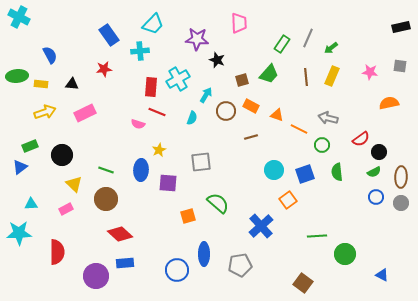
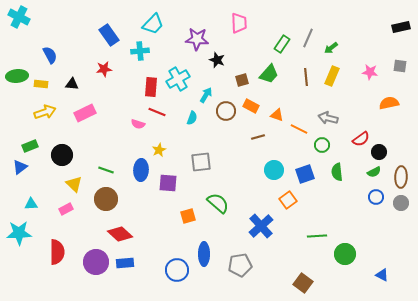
brown line at (251, 137): moved 7 px right
purple circle at (96, 276): moved 14 px up
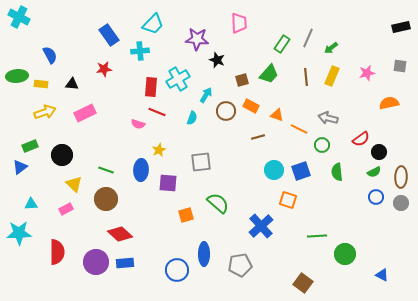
pink star at (370, 72): moved 3 px left, 1 px down; rotated 21 degrees counterclockwise
blue square at (305, 174): moved 4 px left, 3 px up
orange square at (288, 200): rotated 36 degrees counterclockwise
orange square at (188, 216): moved 2 px left, 1 px up
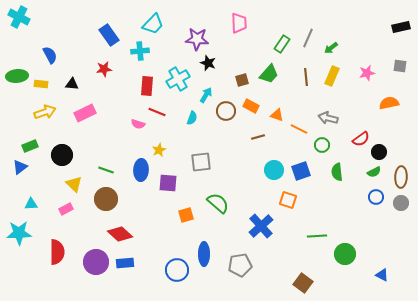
black star at (217, 60): moved 9 px left, 3 px down
red rectangle at (151, 87): moved 4 px left, 1 px up
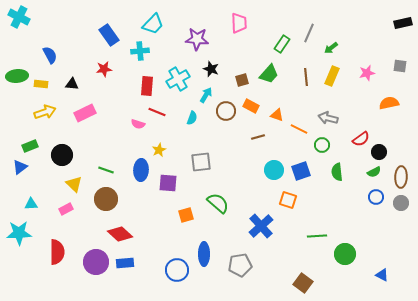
black rectangle at (401, 27): moved 2 px right, 4 px up
gray line at (308, 38): moved 1 px right, 5 px up
black star at (208, 63): moved 3 px right, 6 px down
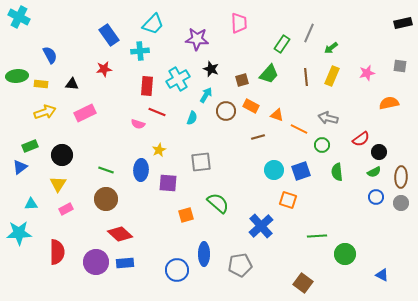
yellow triangle at (74, 184): moved 16 px left; rotated 18 degrees clockwise
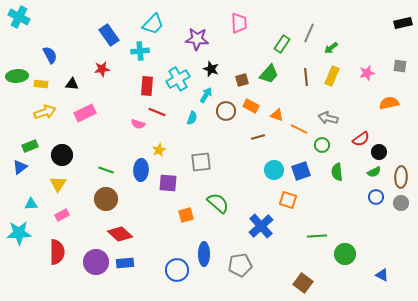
red star at (104, 69): moved 2 px left
pink rectangle at (66, 209): moved 4 px left, 6 px down
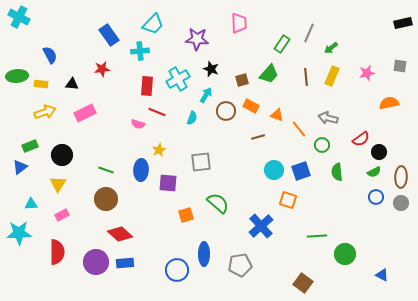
orange line at (299, 129): rotated 24 degrees clockwise
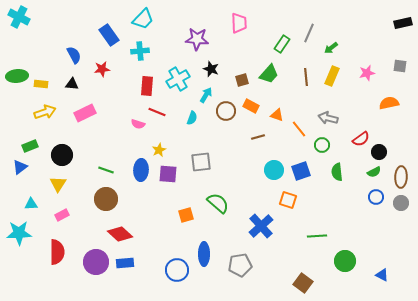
cyan trapezoid at (153, 24): moved 10 px left, 5 px up
blue semicircle at (50, 55): moved 24 px right
purple square at (168, 183): moved 9 px up
green circle at (345, 254): moved 7 px down
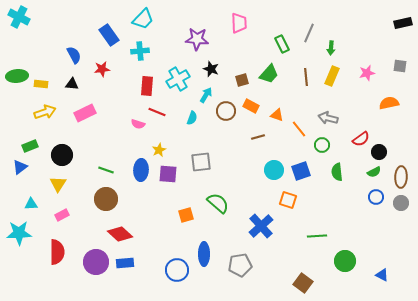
green rectangle at (282, 44): rotated 60 degrees counterclockwise
green arrow at (331, 48): rotated 48 degrees counterclockwise
